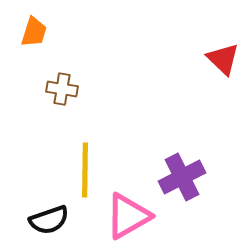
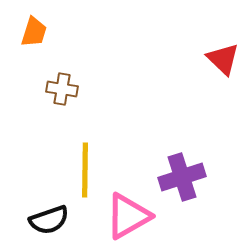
purple cross: rotated 9 degrees clockwise
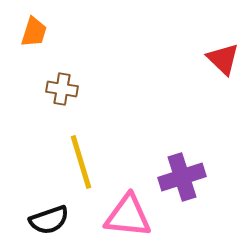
yellow line: moved 4 px left, 8 px up; rotated 18 degrees counterclockwise
pink triangle: rotated 36 degrees clockwise
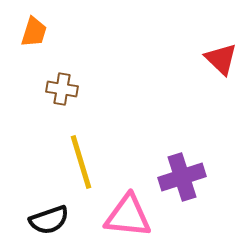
red triangle: moved 2 px left
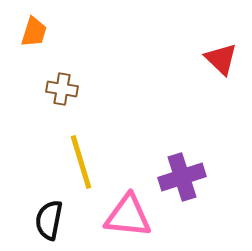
black semicircle: rotated 120 degrees clockwise
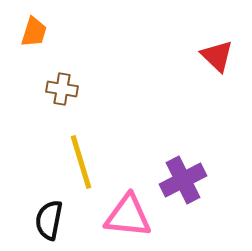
red triangle: moved 4 px left, 3 px up
purple cross: moved 1 px right, 3 px down; rotated 9 degrees counterclockwise
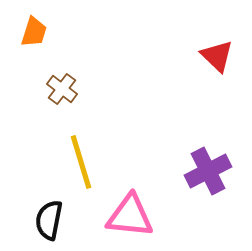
brown cross: rotated 28 degrees clockwise
purple cross: moved 25 px right, 9 px up
pink triangle: moved 2 px right
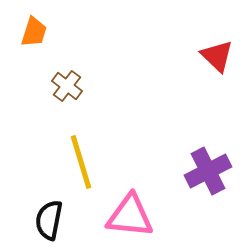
brown cross: moved 5 px right, 3 px up
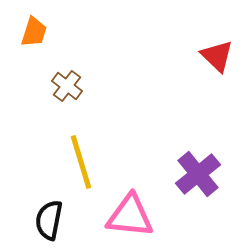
purple cross: moved 10 px left, 3 px down; rotated 12 degrees counterclockwise
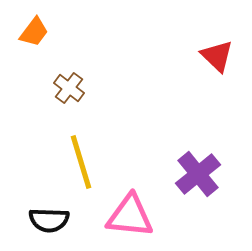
orange trapezoid: rotated 20 degrees clockwise
brown cross: moved 2 px right, 2 px down
black semicircle: rotated 99 degrees counterclockwise
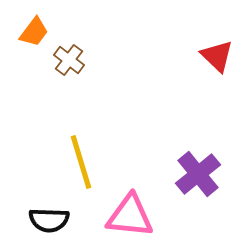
brown cross: moved 28 px up
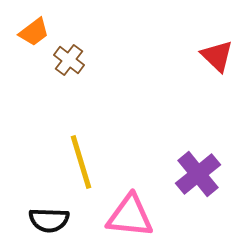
orange trapezoid: rotated 16 degrees clockwise
